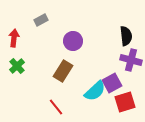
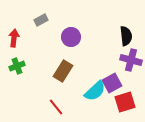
purple circle: moved 2 px left, 4 px up
green cross: rotated 21 degrees clockwise
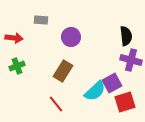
gray rectangle: rotated 32 degrees clockwise
red arrow: rotated 90 degrees clockwise
red line: moved 3 px up
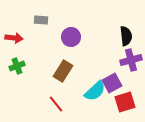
purple cross: rotated 30 degrees counterclockwise
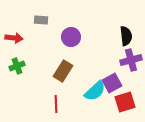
red line: rotated 36 degrees clockwise
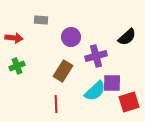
black semicircle: moved 1 px right, 1 px down; rotated 54 degrees clockwise
purple cross: moved 35 px left, 4 px up
purple square: rotated 30 degrees clockwise
red square: moved 4 px right
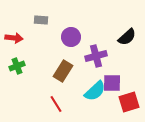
red line: rotated 30 degrees counterclockwise
